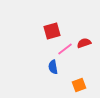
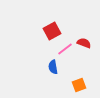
red square: rotated 12 degrees counterclockwise
red semicircle: rotated 40 degrees clockwise
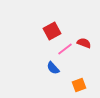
blue semicircle: moved 1 px down; rotated 32 degrees counterclockwise
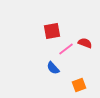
red square: rotated 18 degrees clockwise
red semicircle: moved 1 px right
pink line: moved 1 px right
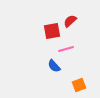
red semicircle: moved 15 px left, 22 px up; rotated 64 degrees counterclockwise
pink line: rotated 21 degrees clockwise
blue semicircle: moved 1 px right, 2 px up
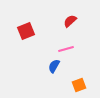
red square: moved 26 px left; rotated 12 degrees counterclockwise
blue semicircle: rotated 72 degrees clockwise
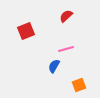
red semicircle: moved 4 px left, 5 px up
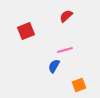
pink line: moved 1 px left, 1 px down
